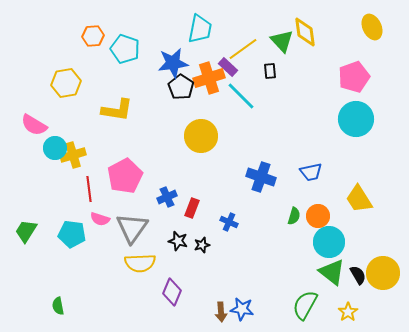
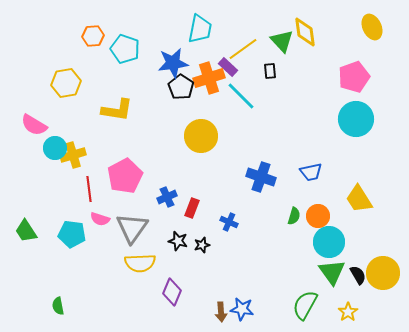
green trapezoid at (26, 231): rotated 65 degrees counterclockwise
green triangle at (332, 272): rotated 16 degrees clockwise
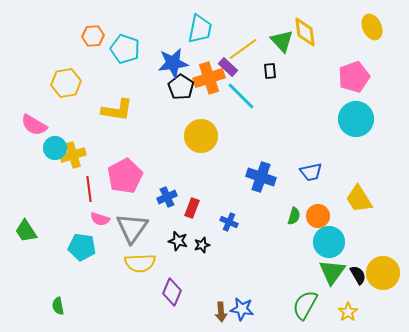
cyan pentagon at (72, 234): moved 10 px right, 13 px down
green triangle at (332, 272): rotated 12 degrees clockwise
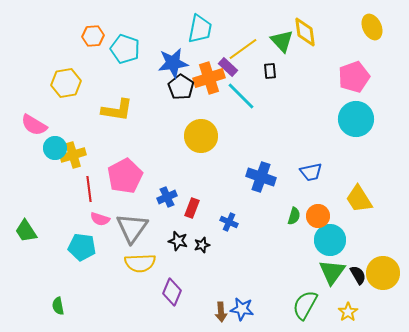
cyan circle at (329, 242): moved 1 px right, 2 px up
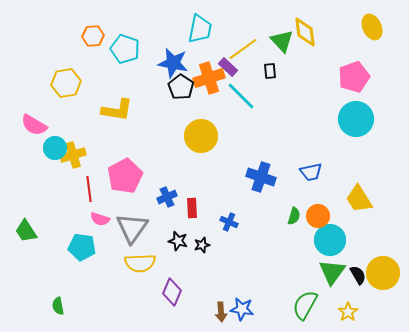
blue star at (173, 63): rotated 20 degrees clockwise
red rectangle at (192, 208): rotated 24 degrees counterclockwise
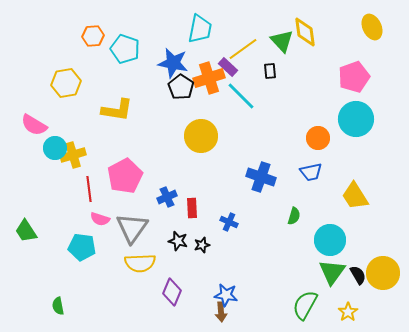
yellow trapezoid at (359, 199): moved 4 px left, 3 px up
orange circle at (318, 216): moved 78 px up
blue star at (242, 309): moved 16 px left, 14 px up
